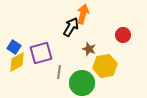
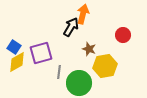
green circle: moved 3 px left
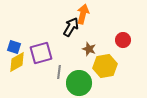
red circle: moved 5 px down
blue square: rotated 16 degrees counterclockwise
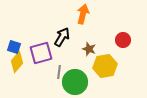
black arrow: moved 9 px left, 10 px down
yellow diamond: rotated 20 degrees counterclockwise
green circle: moved 4 px left, 1 px up
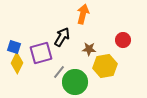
brown star: rotated 16 degrees counterclockwise
yellow diamond: moved 1 px down; rotated 15 degrees counterclockwise
gray line: rotated 32 degrees clockwise
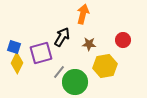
brown star: moved 5 px up
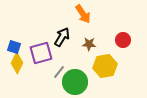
orange arrow: rotated 132 degrees clockwise
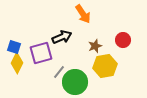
black arrow: rotated 36 degrees clockwise
brown star: moved 6 px right, 2 px down; rotated 24 degrees counterclockwise
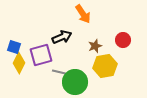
purple square: moved 2 px down
yellow diamond: moved 2 px right
gray line: rotated 64 degrees clockwise
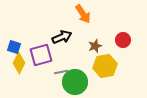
gray line: moved 2 px right; rotated 24 degrees counterclockwise
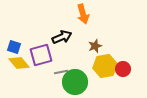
orange arrow: rotated 18 degrees clockwise
red circle: moved 29 px down
yellow diamond: rotated 65 degrees counterclockwise
